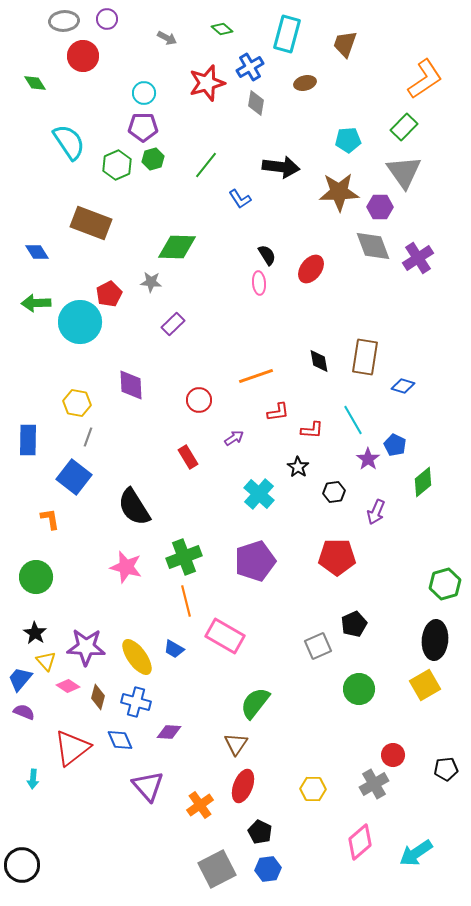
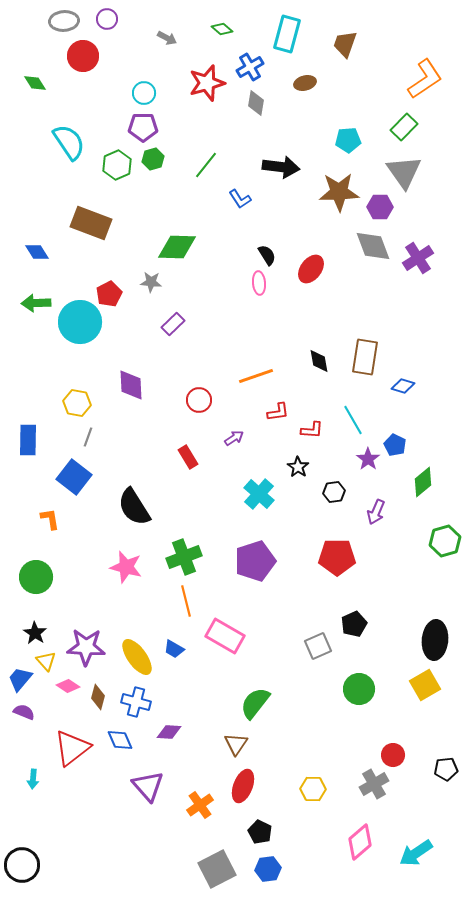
green hexagon at (445, 584): moved 43 px up
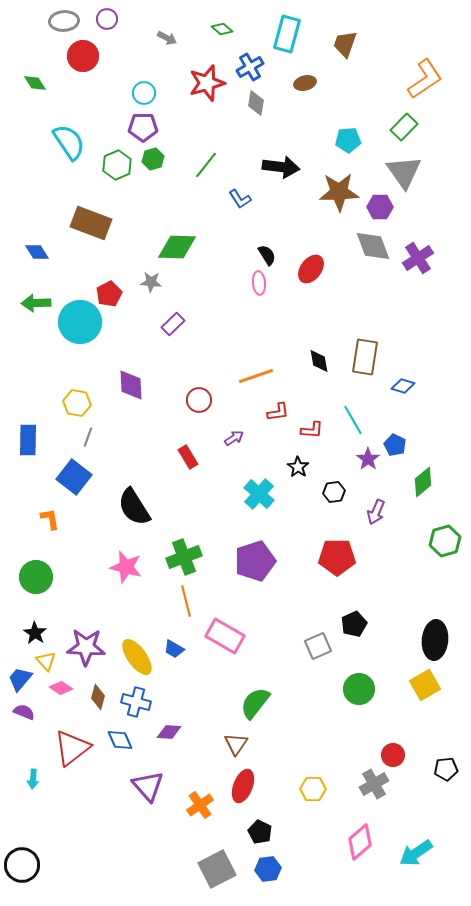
pink diamond at (68, 686): moved 7 px left, 2 px down
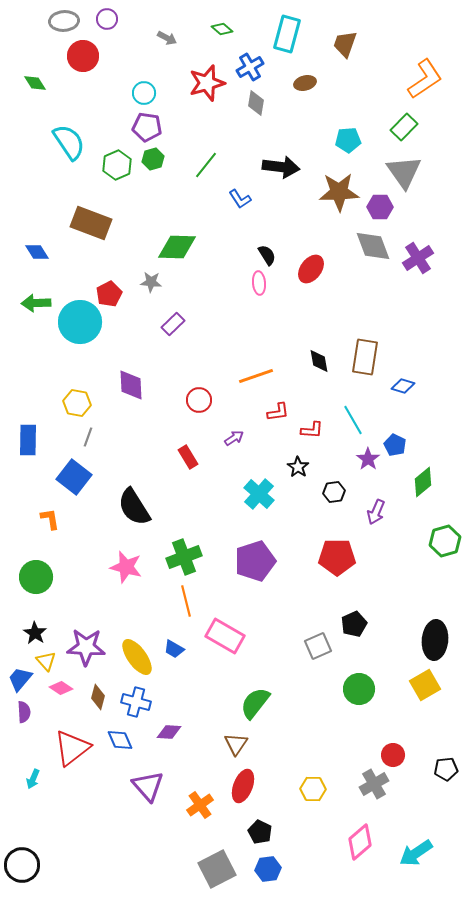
purple pentagon at (143, 127): moved 4 px right; rotated 8 degrees clockwise
purple semicircle at (24, 712): rotated 65 degrees clockwise
cyan arrow at (33, 779): rotated 18 degrees clockwise
